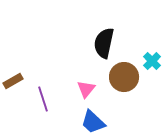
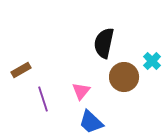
brown rectangle: moved 8 px right, 11 px up
pink triangle: moved 5 px left, 2 px down
blue trapezoid: moved 2 px left
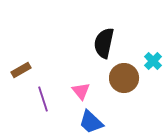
cyan cross: moved 1 px right
brown circle: moved 1 px down
pink triangle: rotated 18 degrees counterclockwise
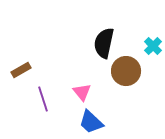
cyan cross: moved 15 px up
brown circle: moved 2 px right, 7 px up
pink triangle: moved 1 px right, 1 px down
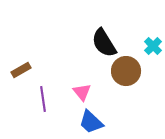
black semicircle: rotated 44 degrees counterclockwise
purple line: rotated 10 degrees clockwise
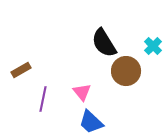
purple line: rotated 20 degrees clockwise
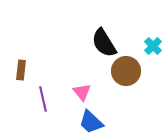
brown rectangle: rotated 54 degrees counterclockwise
purple line: rotated 25 degrees counterclockwise
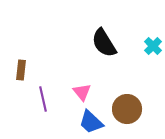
brown circle: moved 1 px right, 38 px down
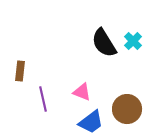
cyan cross: moved 20 px left, 5 px up
brown rectangle: moved 1 px left, 1 px down
pink triangle: rotated 30 degrees counterclockwise
blue trapezoid: rotated 80 degrees counterclockwise
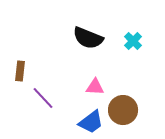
black semicircle: moved 16 px left, 5 px up; rotated 36 degrees counterclockwise
pink triangle: moved 13 px right, 5 px up; rotated 18 degrees counterclockwise
purple line: moved 1 px up; rotated 30 degrees counterclockwise
brown circle: moved 4 px left, 1 px down
